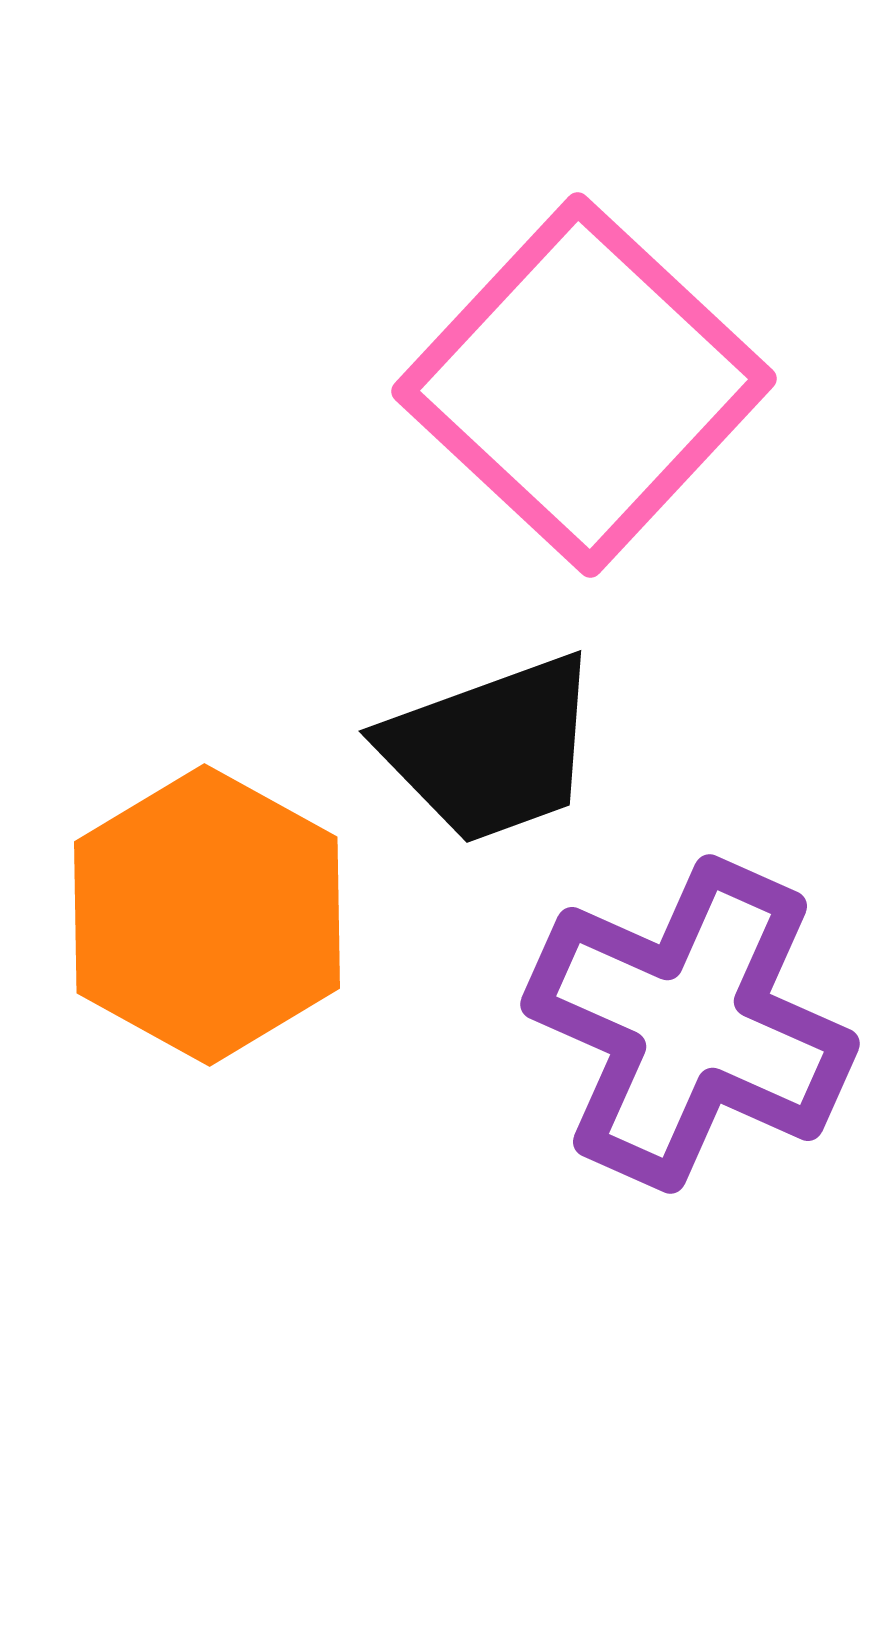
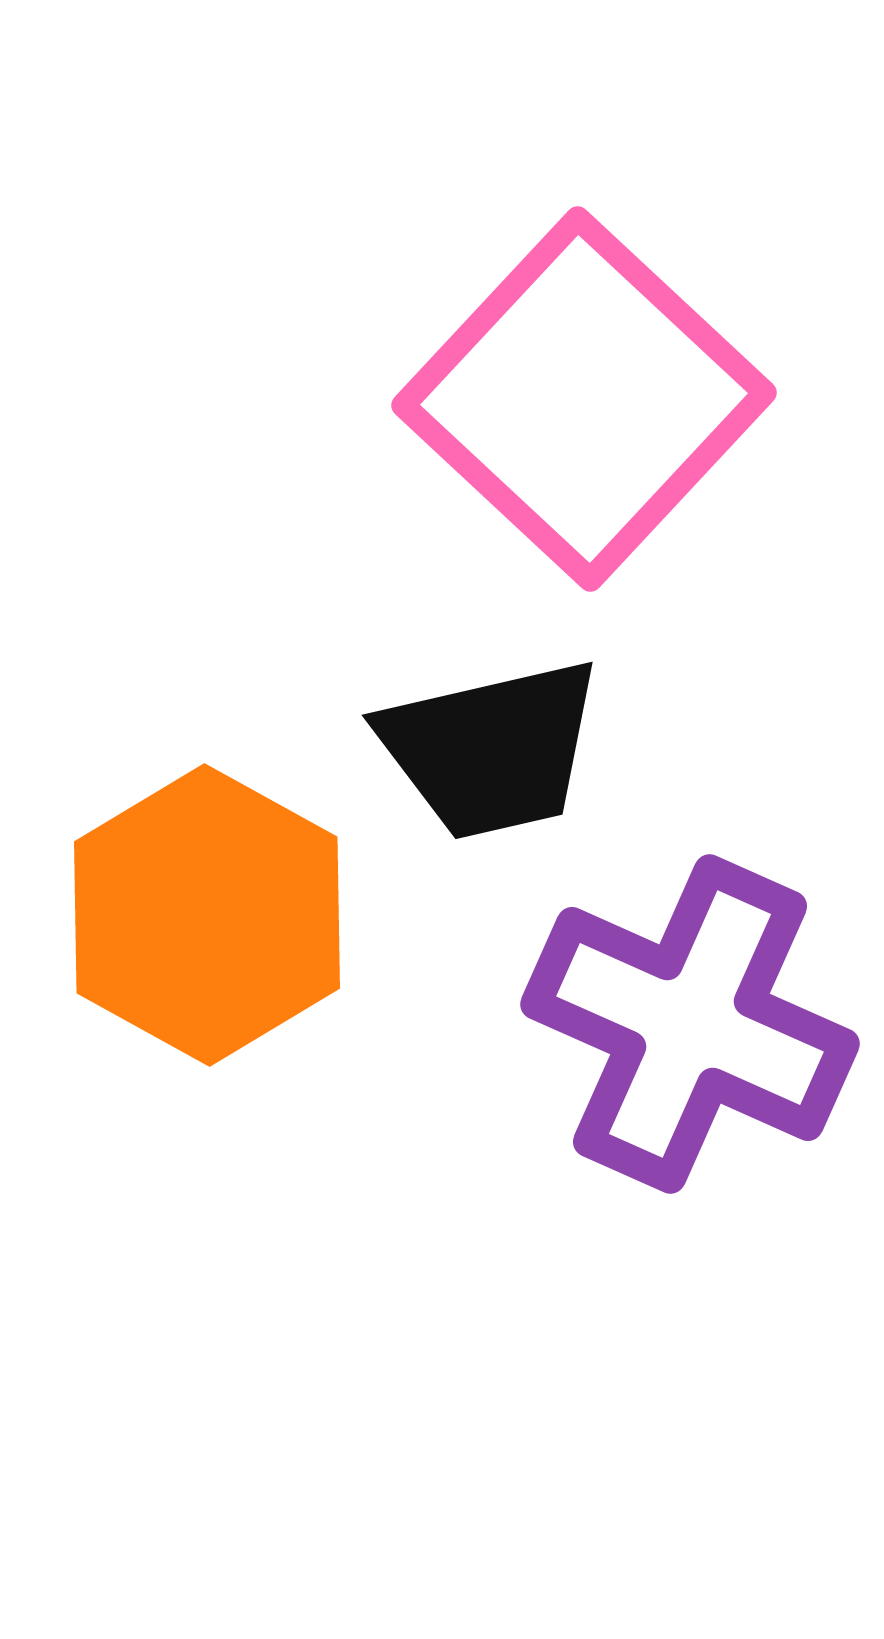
pink square: moved 14 px down
black trapezoid: rotated 7 degrees clockwise
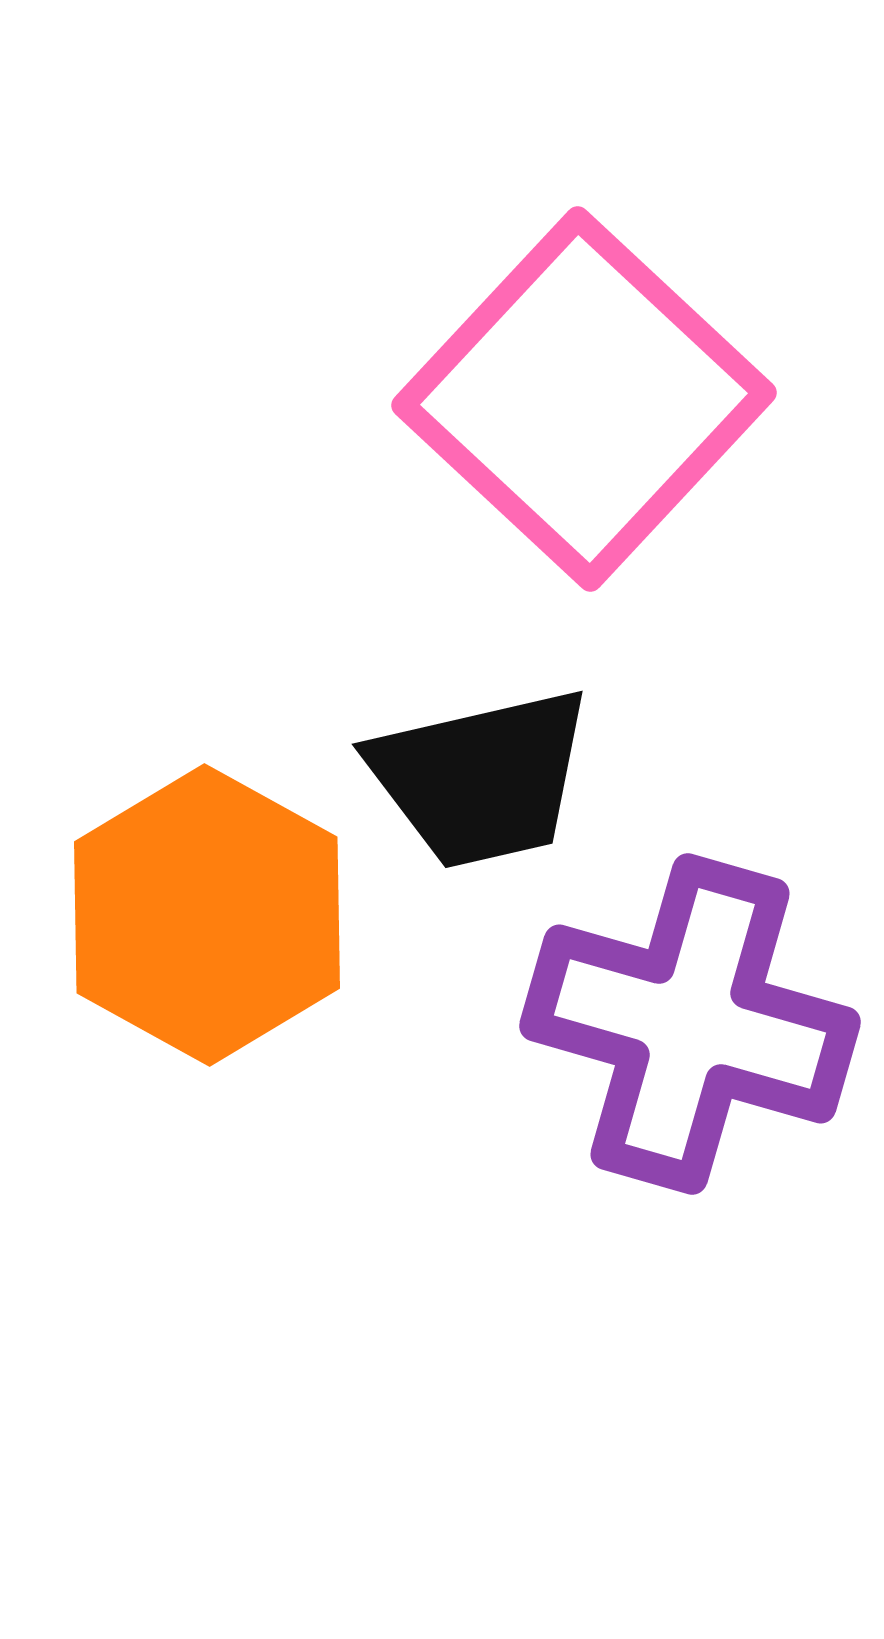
black trapezoid: moved 10 px left, 29 px down
purple cross: rotated 8 degrees counterclockwise
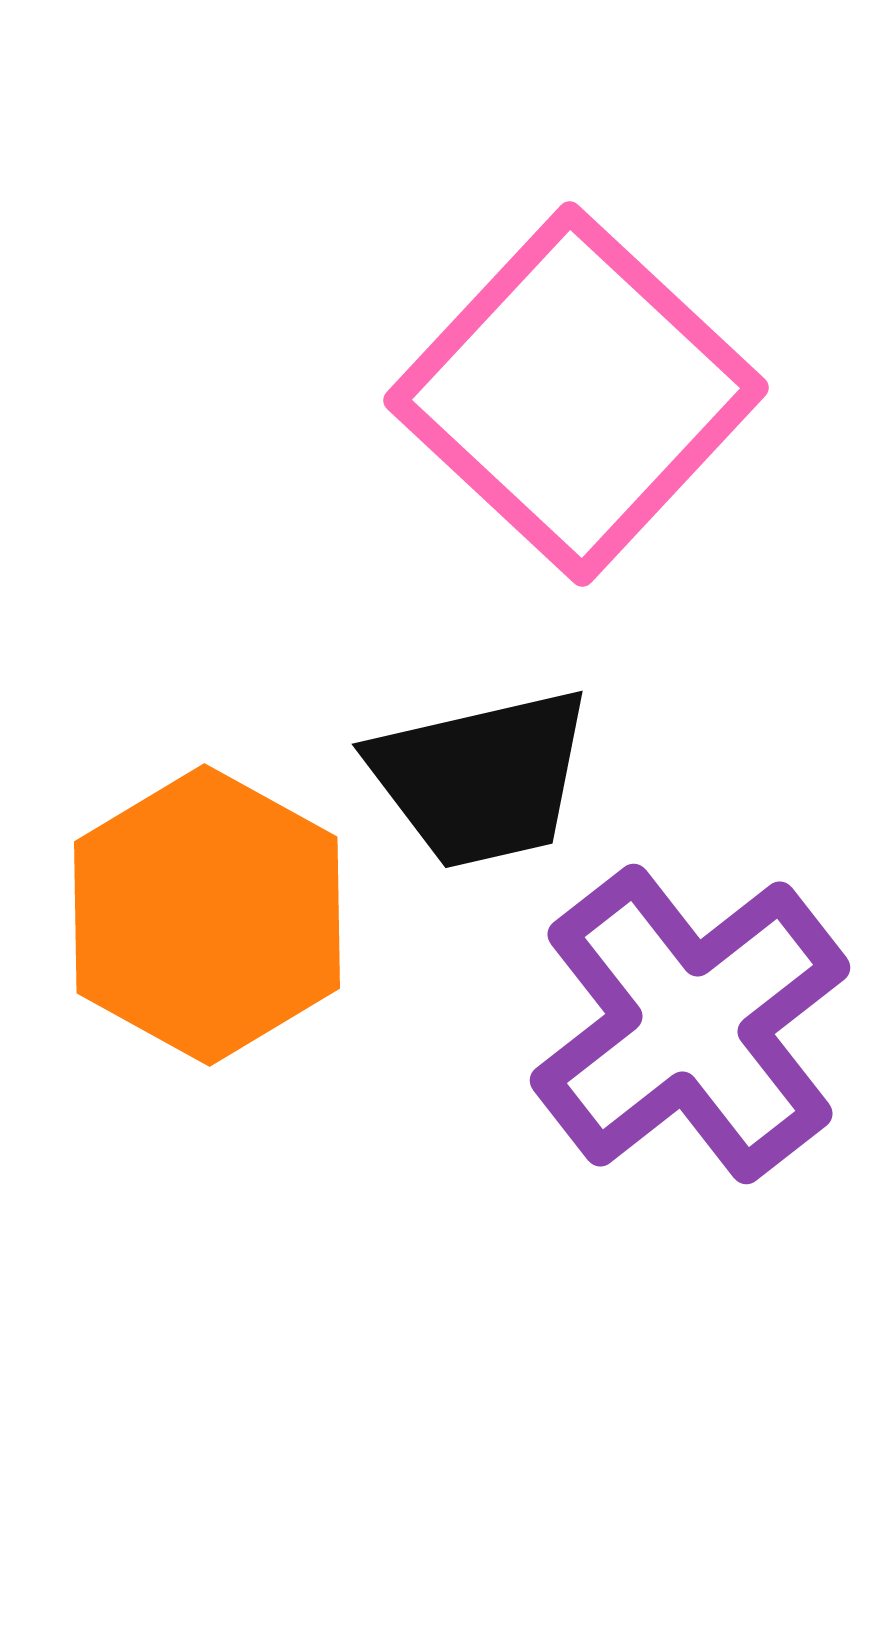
pink square: moved 8 px left, 5 px up
purple cross: rotated 36 degrees clockwise
